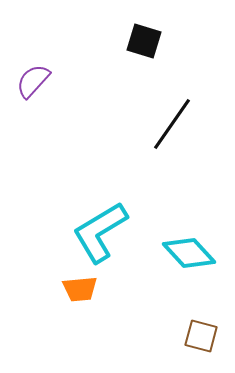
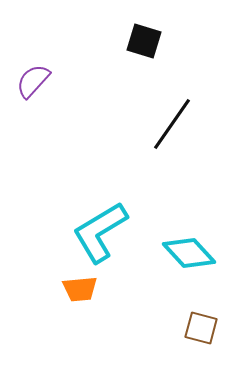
brown square: moved 8 px up
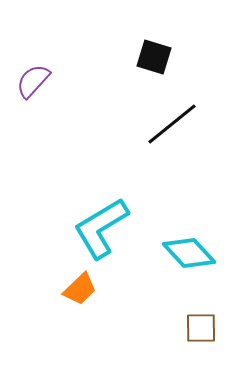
black square: moved 10 px right, 16 px down
black line: rotated 16 degrees clockwise
cyan L-shape: moved 1 px right, 4 px up
orange trapezoid: rotated 39 degrees counterclockwise
brown square: rotated 16 degrees counterclockwise
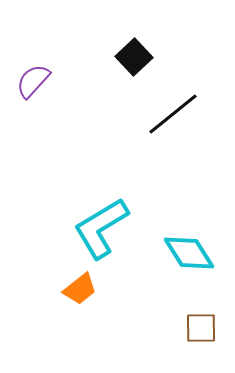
black square: moved 20 px left; rotated 30 degrees clockwise
black line: moved 1 px right, 10 px up
cyan diamond: rotated 10 degrees clockwise
orange trapezoid: rotated 6 degrees clockwise
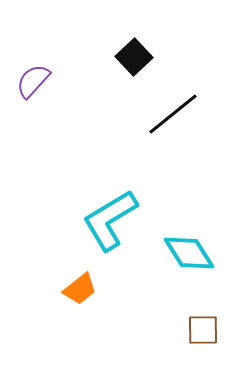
cyan L-shape: moved 9 px right, 8 px up
brown square: moved 2 px right, 2 px down
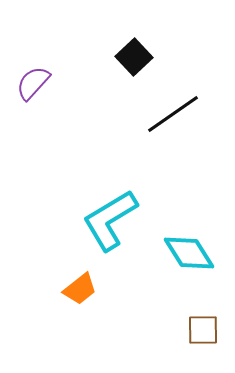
purple semicircle: moved 2 px down
black line: rotated 4 degrees clockwise
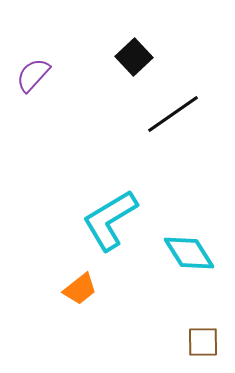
purple semicircle: moved 8 px up
brown square: moved 12 px down
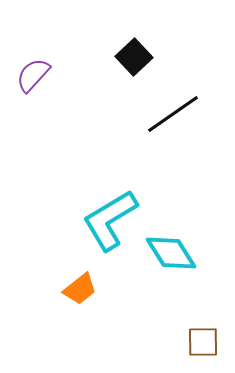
cyan diamond: moved 18 px left
